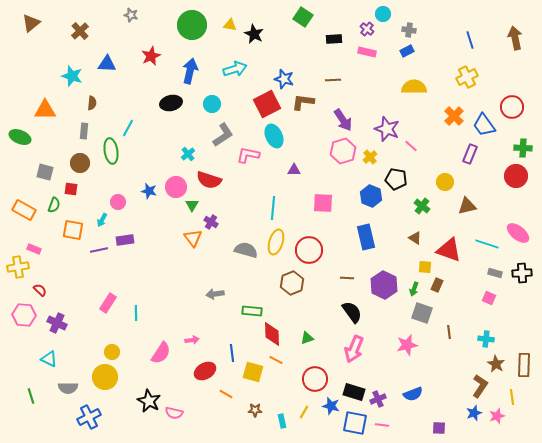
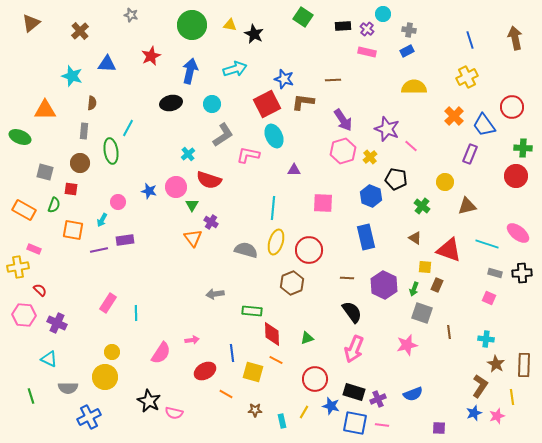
black rectangle at (334, 39): moved 9 px right, 13 px up
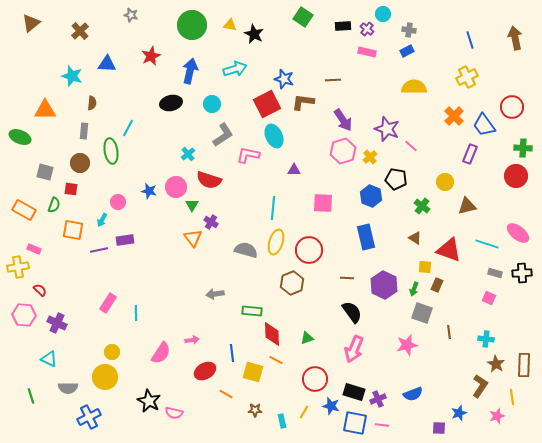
blue star at (474, 413): moved 15 px left
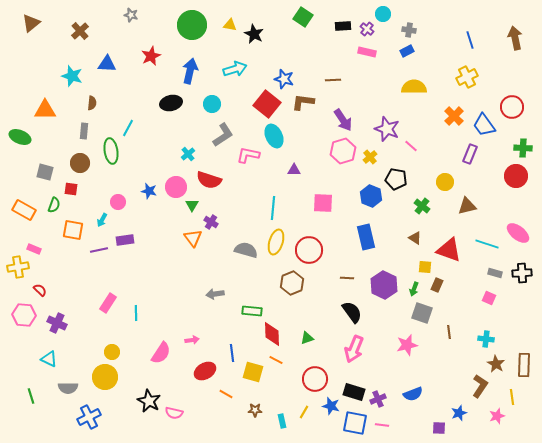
red square at (267, 104): rotated 24 degrees counterclockwise
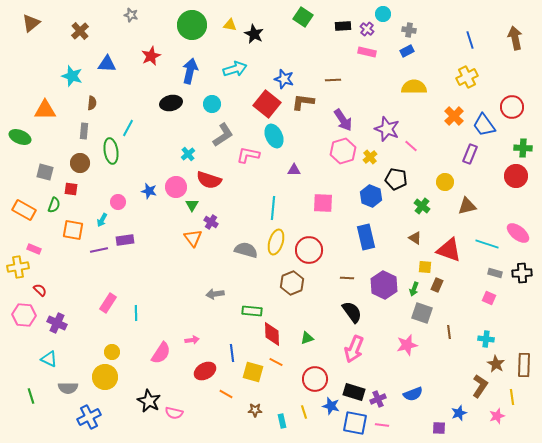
orange line at (276, 360): moved 2 px down
yellow line at (304, 412): rotated 48 degrees counterclockwise
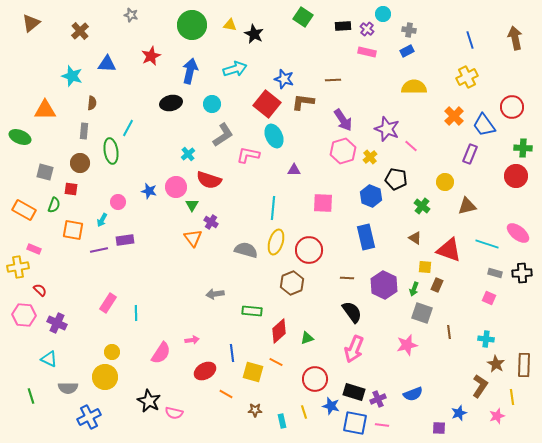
red diamond at (272, 334): moved 7 px right, 3 px up; rotated 50 degrees clockwise
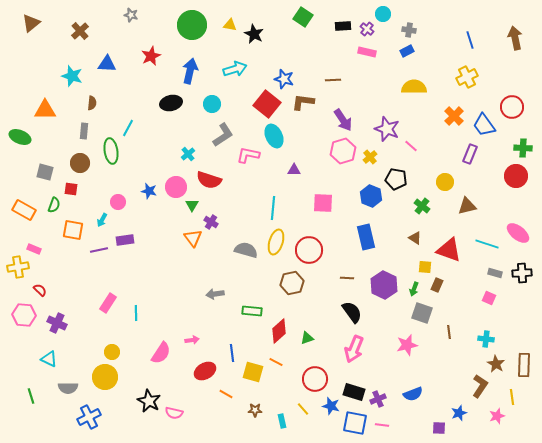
brown hexagon at (292, 283): rotated 10 degrees clockwise
yellow line at (304, 412): moved 1 px left, 3 px up; rotated 24 degrees counterclockwise
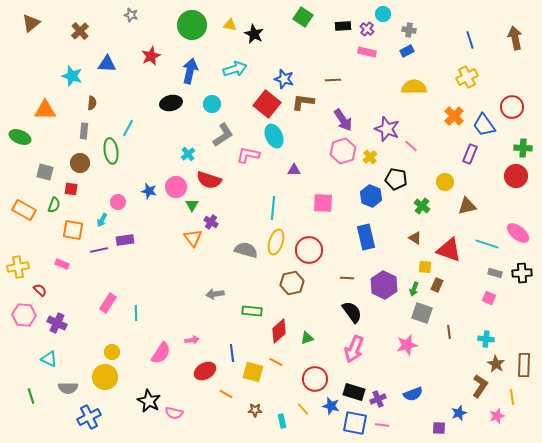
pink rectangle at (34, 249): moved 28 px right, 15 px down
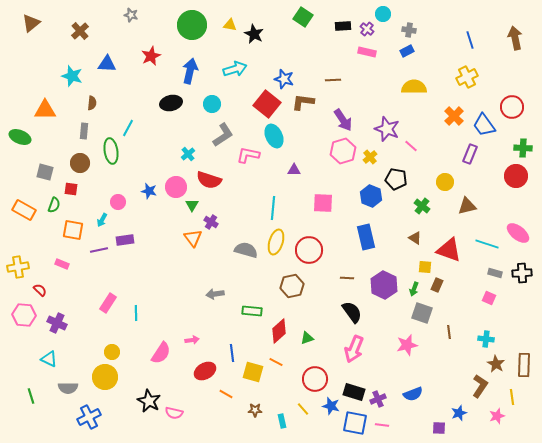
brown hexagon at (292, 283): moved 3 px down
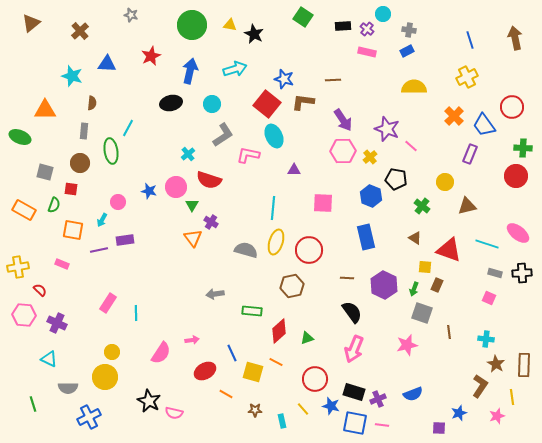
pink hexagon at (343, 151): rotated 15 degrees clockwise
blue line at (232, 353): rotated 18 degrees counterclockwise
green line at (31, 396): moved 2 px right, 8 px down
